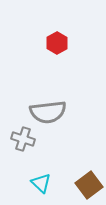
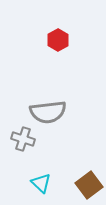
red hexagon: moved 1 px right, 3 px up
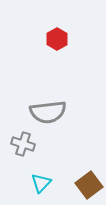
red hexagon: moved 1 px left, 1 px up
gray cross: moved 5 px down
cyan triangle: rotated 30 degrees clockwise
